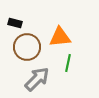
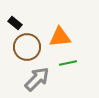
black rectangle: rotated 24 degrees clockwise
green line: rotated 66 degrees clockwise
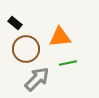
brown circle: moved 1 px left, 2 px down
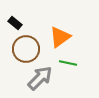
orange triangle: rotated 30 degrees counterclockwise
green line: rotated 24 degrees clockwise
gray arrow: moved 3 px right, 1 px up
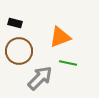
black rectangle: rotated 24 degrees counterclockwise
orange triangle: rotated 15 degrees clockwise
brown circle: moved 7 px left, 2 px down
